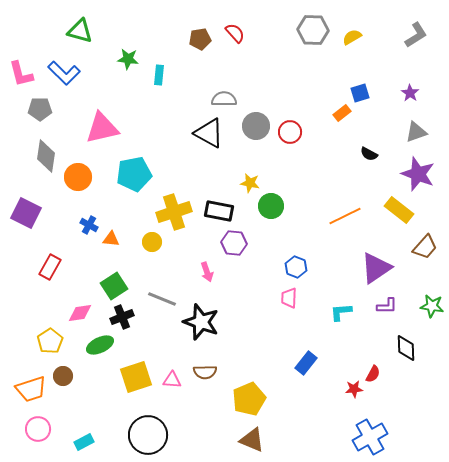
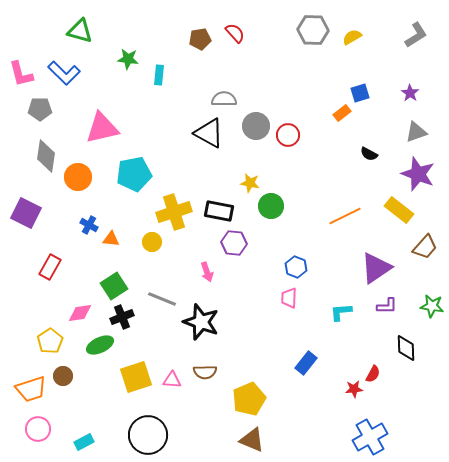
red circle at (290, 132): moved 2 px left, 3 px down
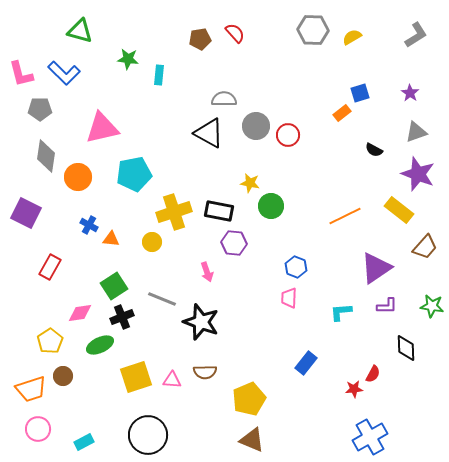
black semicircle at (369, 154): moved 5 px right, 4 px up
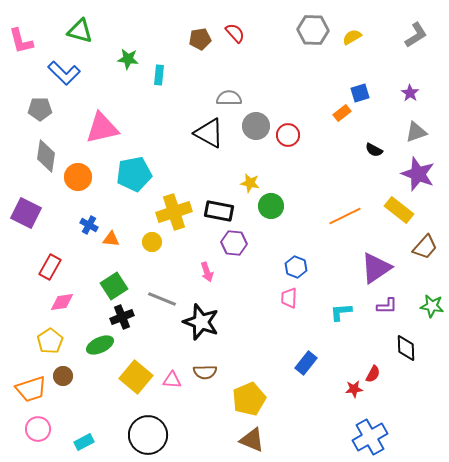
pink L-shape at (21, 74): moved 33 px up
gray semicircle at (224, 99): moved 5 px right, 1 px up
pink diamond at (80, 313): moved 18 px left, 11 px up
yellow square at (136, 377): rotated 32 degrees counterclockwise
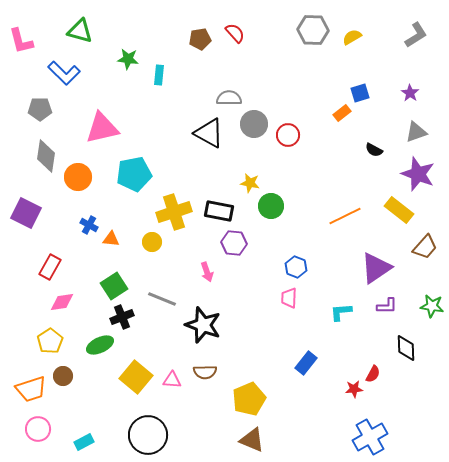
gray circle at (256, 126): moved 2 px left, 2 px up
black star at (201, 322): moved 2 px right, 3 px down
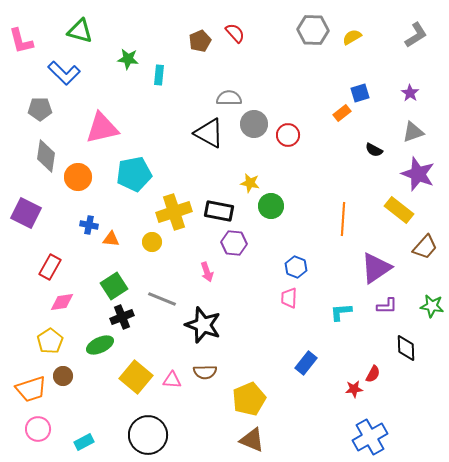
brown pentagon at (200, 39): moved 2 px down; rotated 15 degrees counterclockwise
gray triangle at (416, 132): moved 3 px left
orange line at (345, 216): moved 2 px left, 3 px down; rotated 60 degrees counterclockwise
blue cross at (89, 225): rotated 18 degrees counterclockwise
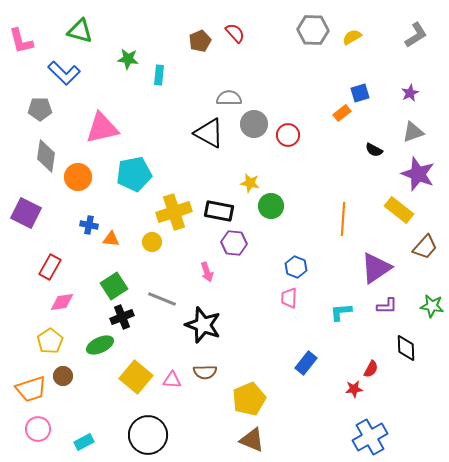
purple star at (410, 93): rotated 12 degrees clockwise
red semicircle at (373, 374): moved 2 px left, 5 px up
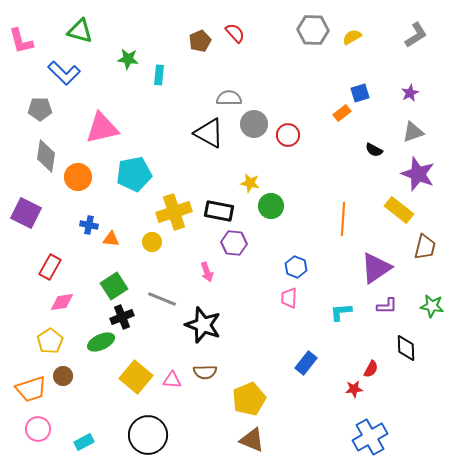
brown trapezoid at (425, 247): rotated 28 degrees counterclockwise
green ellipse at (100, 345): moved 1 px right, 3 px up
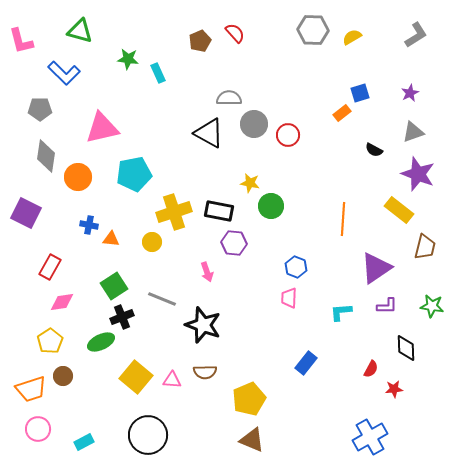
cyan rectangle at (159, 75): moved 1 px left, 2 px up; rotated 30 degrees counterclockwise
red star at (354, 389): moved 40 px right
